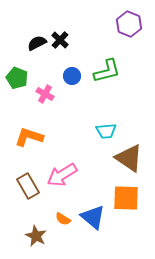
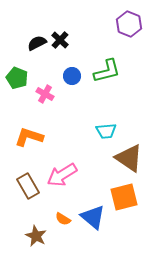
orange square: moved 2 px left, 1 px up; rotated 16 degrees counterclockwise
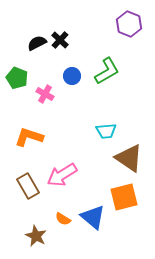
green L-shape: rotated 16 degrees counterclockwise
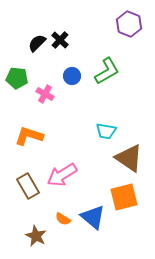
black semicircle: rotated 18 degrees counterclockwise
green pentagon: rotated 15 degrees counterclockwise
cyan trapezoid: rotated 15 degrees clockwise
orange L-shape: moved 1 px up
